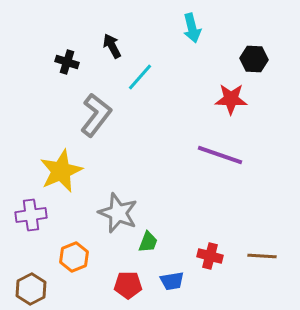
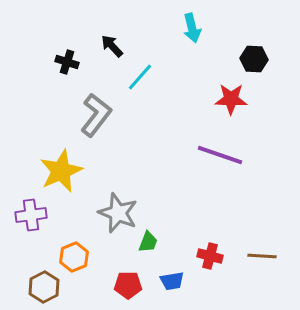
black arrow: rotated 15 degrees counterclockwise
brown hexagon: moved 13 px right, 2 px up
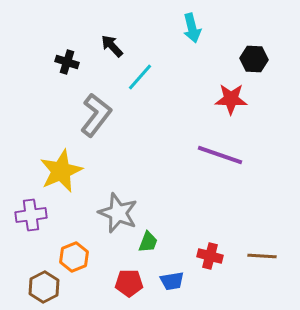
red pentagon: moved 1 px right, 2 px up
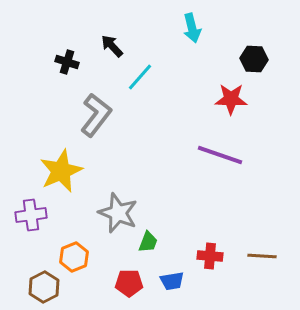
red cross: rotated 10 degrees counterclockwise
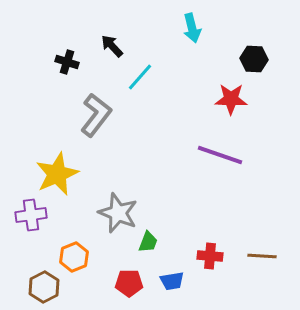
yellow star: moved 4 px left, 3 px down
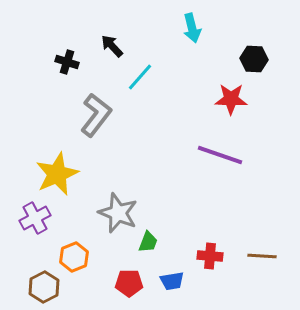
purple cross: moved 4 px right, 3 px down; rotated 20 degrees counterclockwise
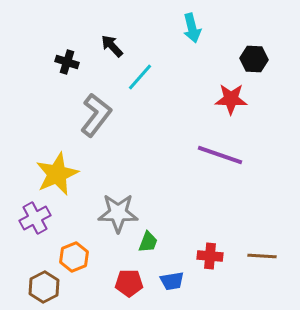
gray star: rotated 21 degrees counterclockwise
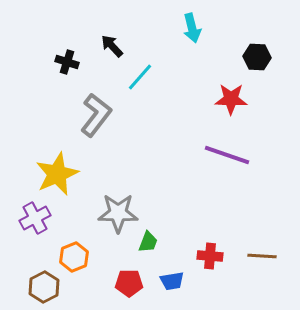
black hexagon: moved 3 px right, 2 px up
purple line: moved 7 px right
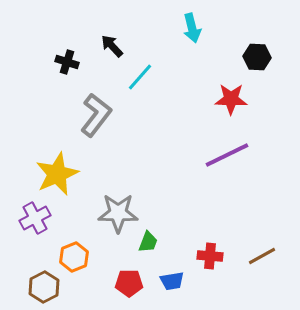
purple line: rotated 45 degrees counterclockwise
brown line: rotated 32 degrees counterclockwise
